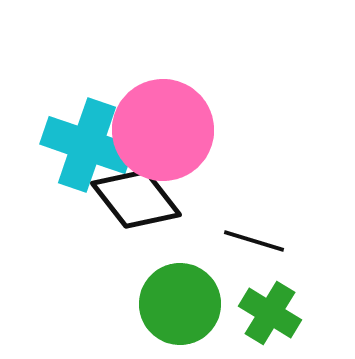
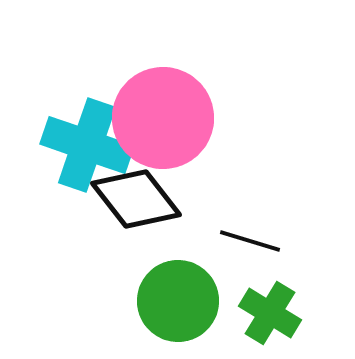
pink circle: moved 12 px up
black line: moved 4 px left
green circle: moved 2 px left, 3 px up
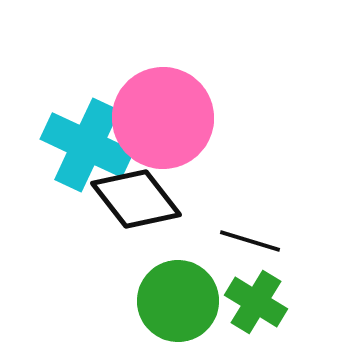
cyan cross: rotated 6 degrees clockwise
green cross: moved 14 px left, 11 px up
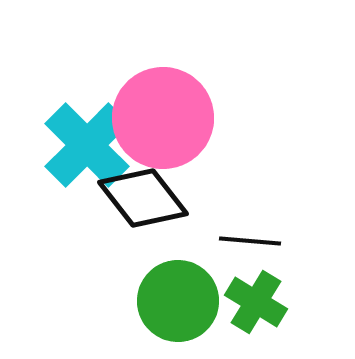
cyan cross: rotated 20 degrees clockwise
black diamond: moved 7 px right, 1 px up
black line: rotated 12 degrees counterclockwise
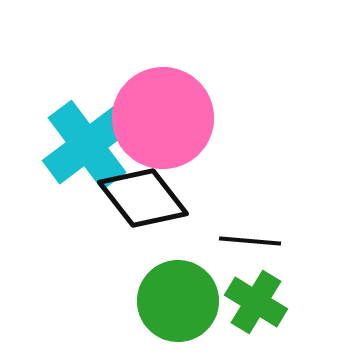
cyan cross: rotated 8 degrees clockwise
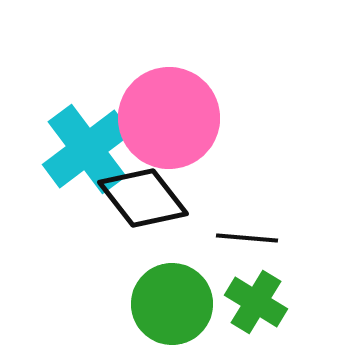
pink circle: moved 6 px right
cyan cross: moved 4 px down
black line: moved 3 px left, 3 px up
green circle: moved 6 px left, 3 px down
